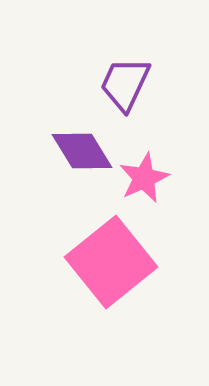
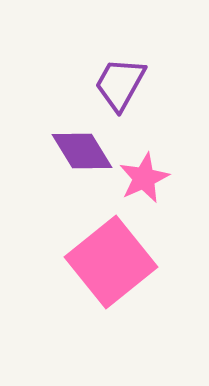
purple trapezoid: moved 5 px left; rotated 4 degrees clockwise
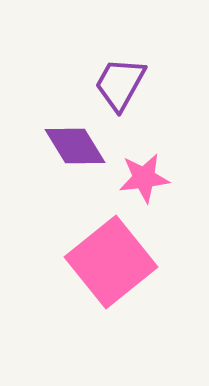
purple diamond: moved 7 px left, 5 px up
pink star: rotated 18 degrees clockwise
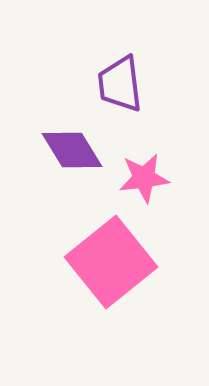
purple trapezoid: rotated 36 degrees counterclockwise
purple diamond: moved 3 px left, 4 px down
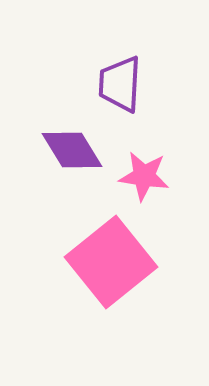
purple trapezoid: rotated 10 degrees clockwise
pink star: moved 2 px up; rotated 15 degrees clockwise
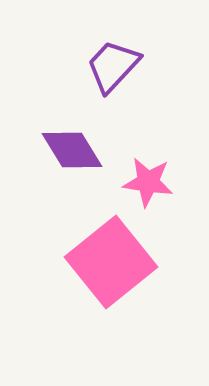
purple trapezoid: moved 7 px left, 18 px up; rotated 40 degrees clockwise
pink star: moved 4 px right, 6 px down
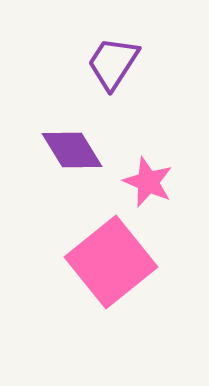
purple trapezoid: moved 3 px up; rotated 10 degrees counterclockwise
pink star: rotated 15 degrees clockwise
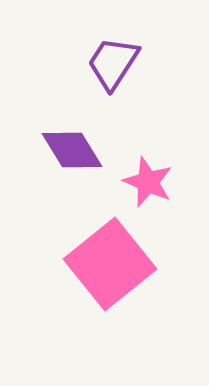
pink square: moved 1 px left, 2 px down
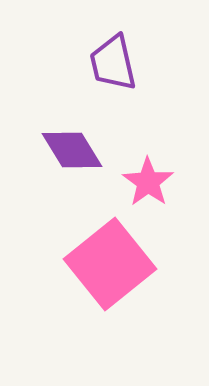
purple trapezoid: rotated 46 degrees counterclockwise
pink star: rotated 12 degrees clockwise
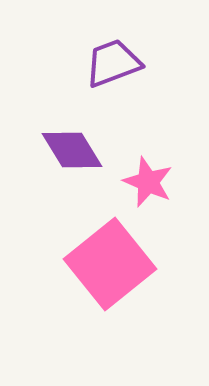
purple trapezoid: rotated 82 degrees clockwise
pink star: rotated 12 degrees counterclockwise
